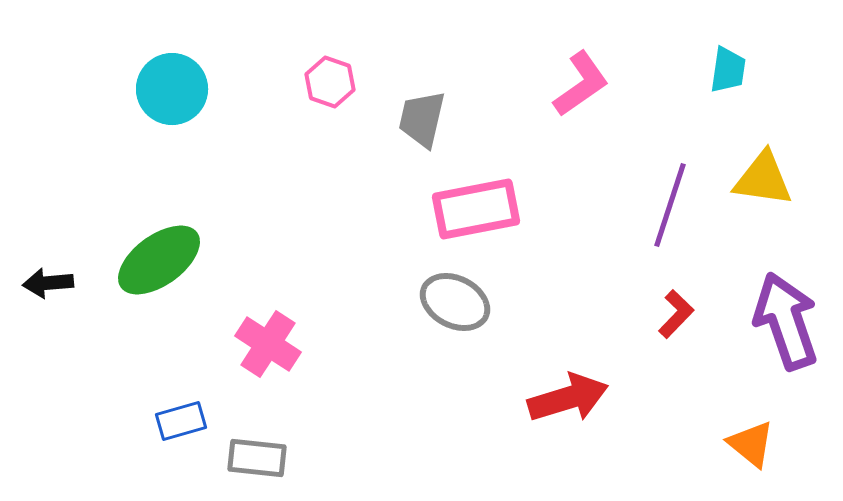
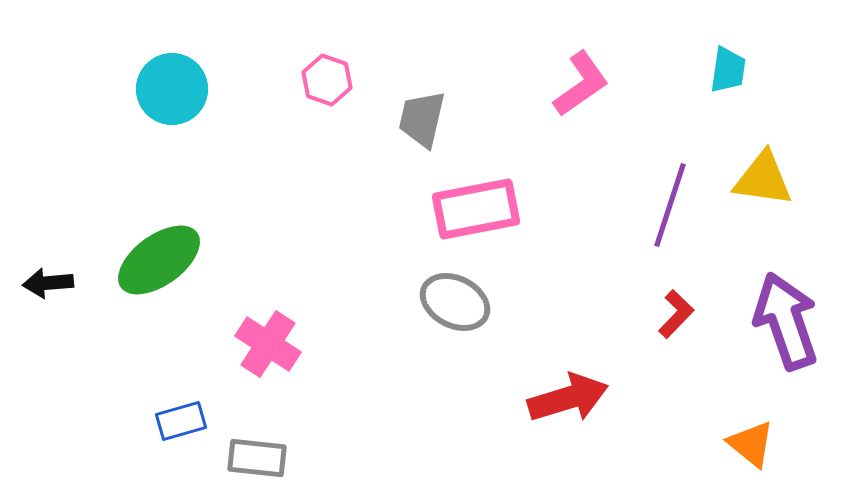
pink hexagon: moved 3 px left, 2 px up
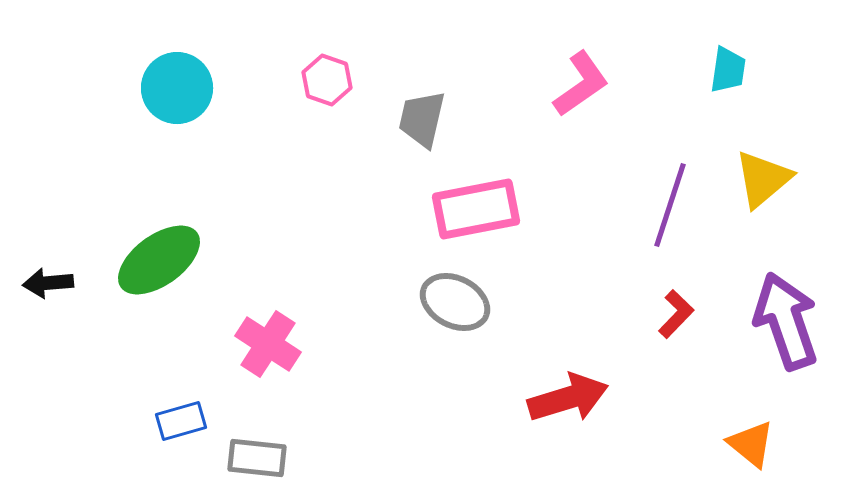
cyan circle: moved 5 px right, 1 px up
yellow triangle: rotated 48 degrees counterclockwise
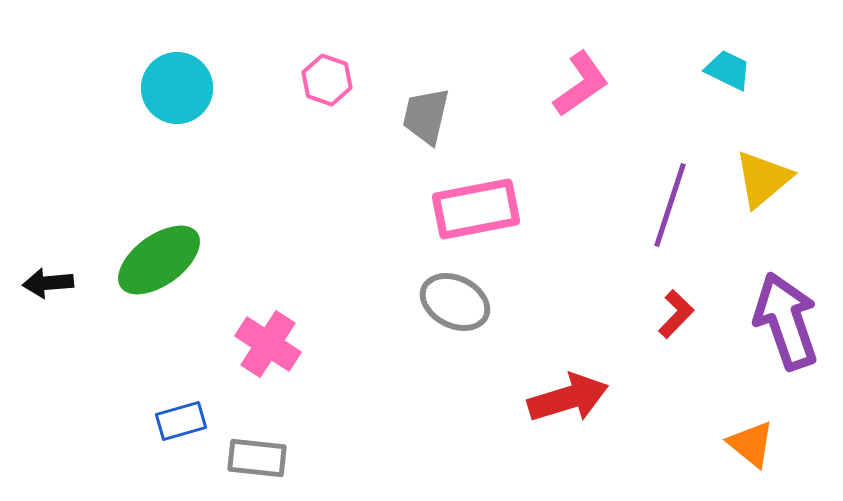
cyan trapezoid: rotated 72 degrees counterclockwise
gray trapezoid: moved 4 px right, 3 px up
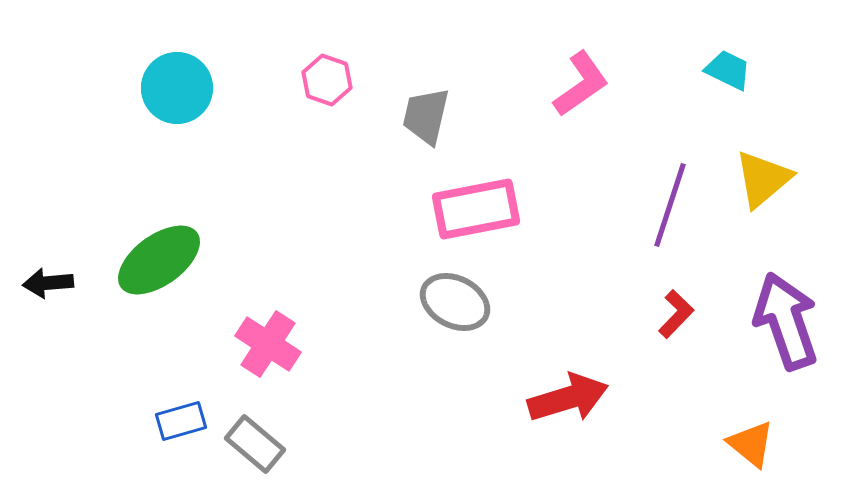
gray rectangle: moved 2 px left, 14 px up; rotated 34 degrees clockwise
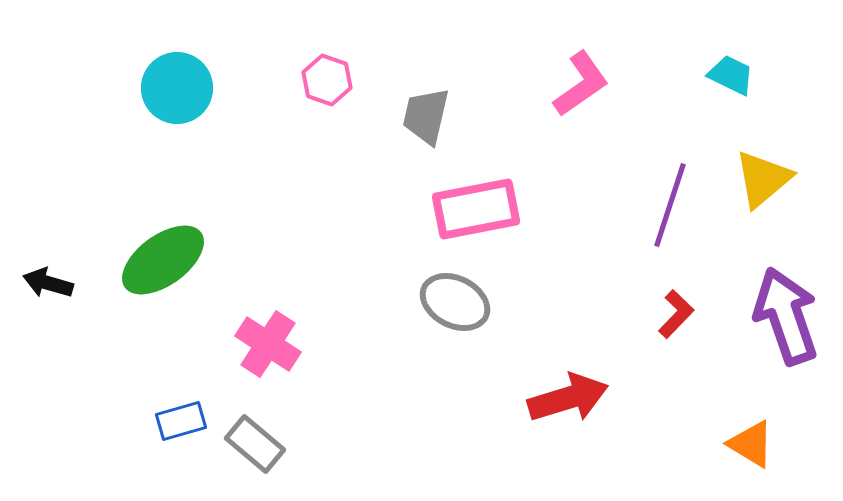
cyan trapezoid: moved 3 px right, 5 px down
green ellipse: moved 4 px right
black arrow: rotated 21 degrees clockwise
purple arrow: moved 5 px up
orange triangle: rotated 8 degrees counterclockwise
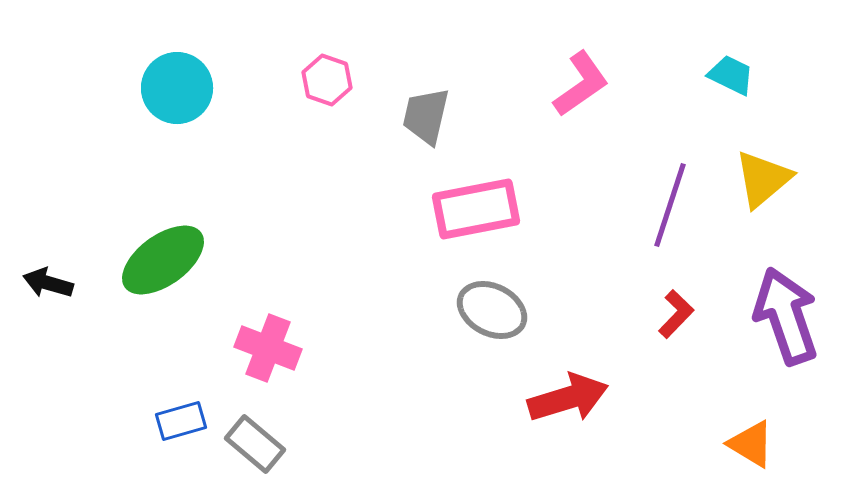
gray ellipse: moved 37 px right, 8 px down
pink cross: moved 4 px down; rotated 12 degrees counterclockwise
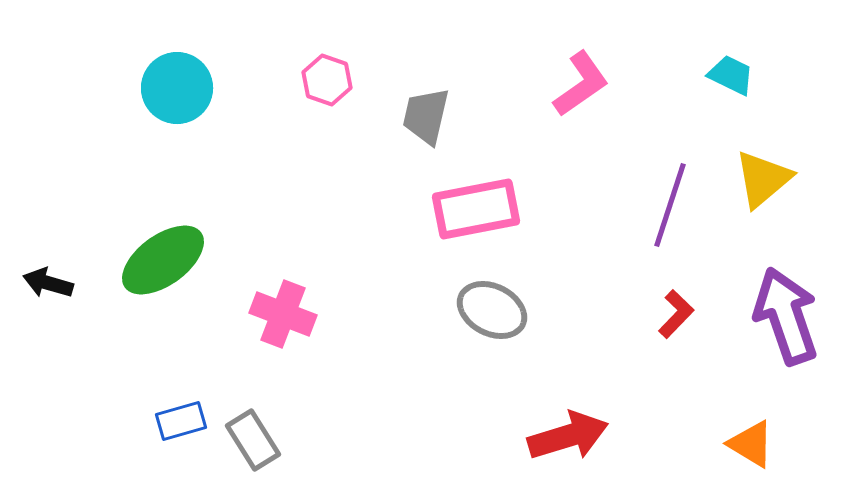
pink cross: moved 15 px right, 34 px up
red arrow: moved 38 px down
gray rectangle: moved 2 px left, 4 px up; rotated 18 degrees clockwise
